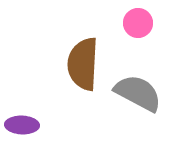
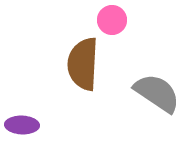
pink circle: moved 26 px left, 3 px up
gray semicircle: moved 19 px right; rotated 6 degrees clockwise
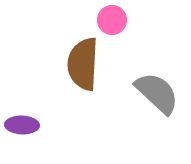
gray semicircle: rotated 9 degrees clockwise
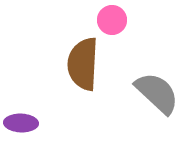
purple ellipse: moved 1 px left, 2 px up
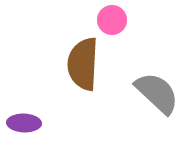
purple ellipse: moved 3 px right
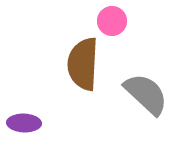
pink circle: moved 1 px down
gray semicircle: moved 11 px left, 1 px down
